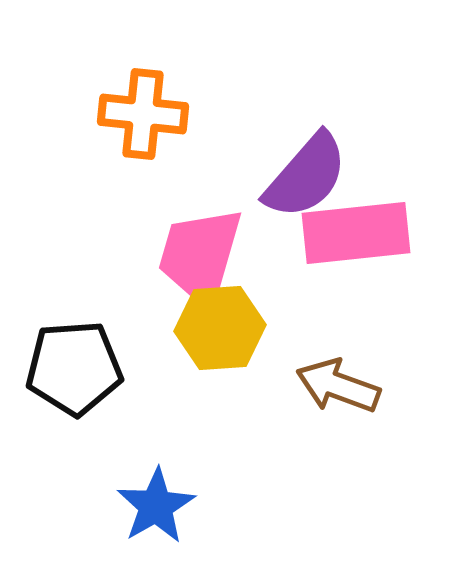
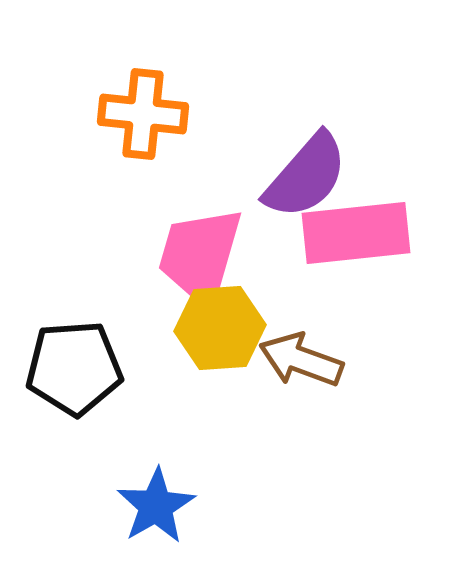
brown arrow: moved 37 px left, 26 px up
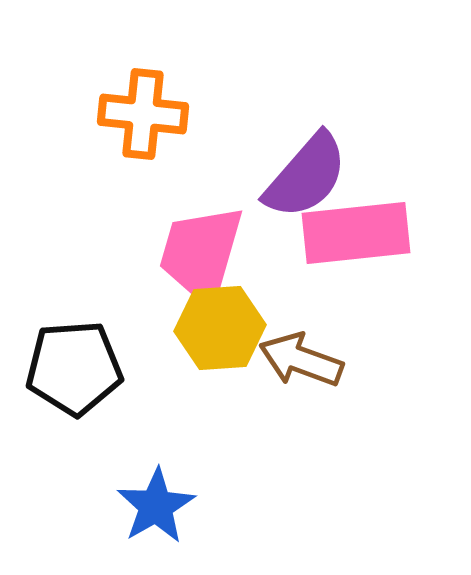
pink trapezoid: moved 1 px right, 2 px up
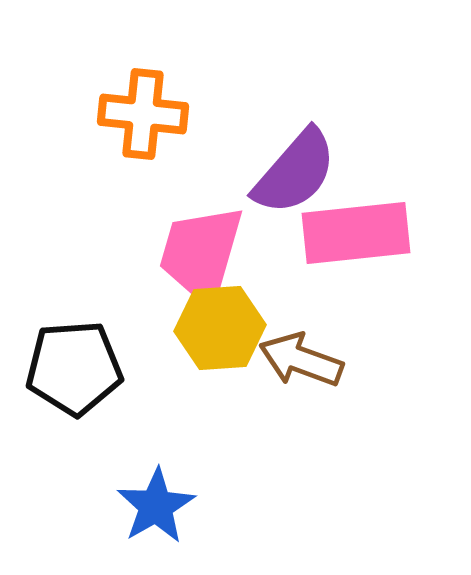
purple semicircle: moved 11 px left, 4 px up
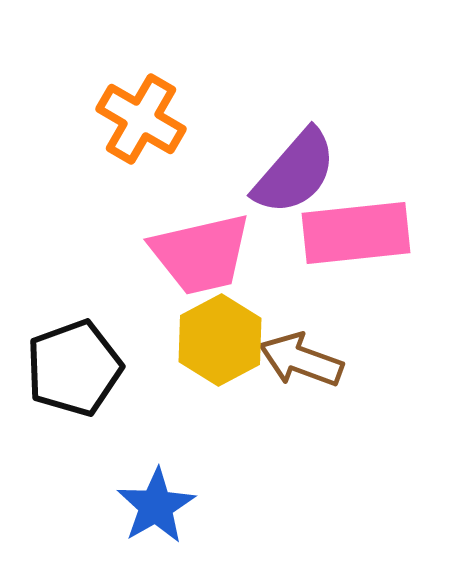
orange cross: moved 2 px left, 5 px down; rotated 24 degrees clockwise
pink trapezoid: rotated 119 degrees counterclockwise
yellow hexagon: moved 12 px down; rotated 24 degrees counterclockwise
black pentagon: rotated 16 degrees counterclockwise
